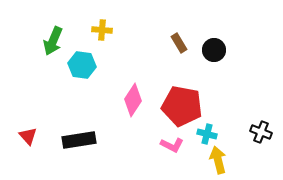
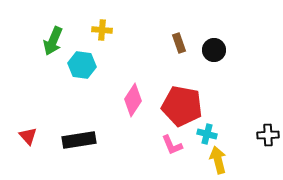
brown rectangle: rotated 12 degrees clockwise
black cross: moved 7 px right, 3 px down; rotated 25 degrees counterclockwise
pink L-shape: rotated 40 degrees clockwise
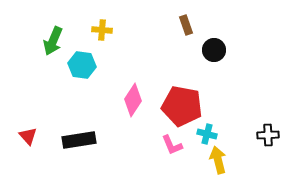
brown rectangle: moved 7 px right, 18 px up
